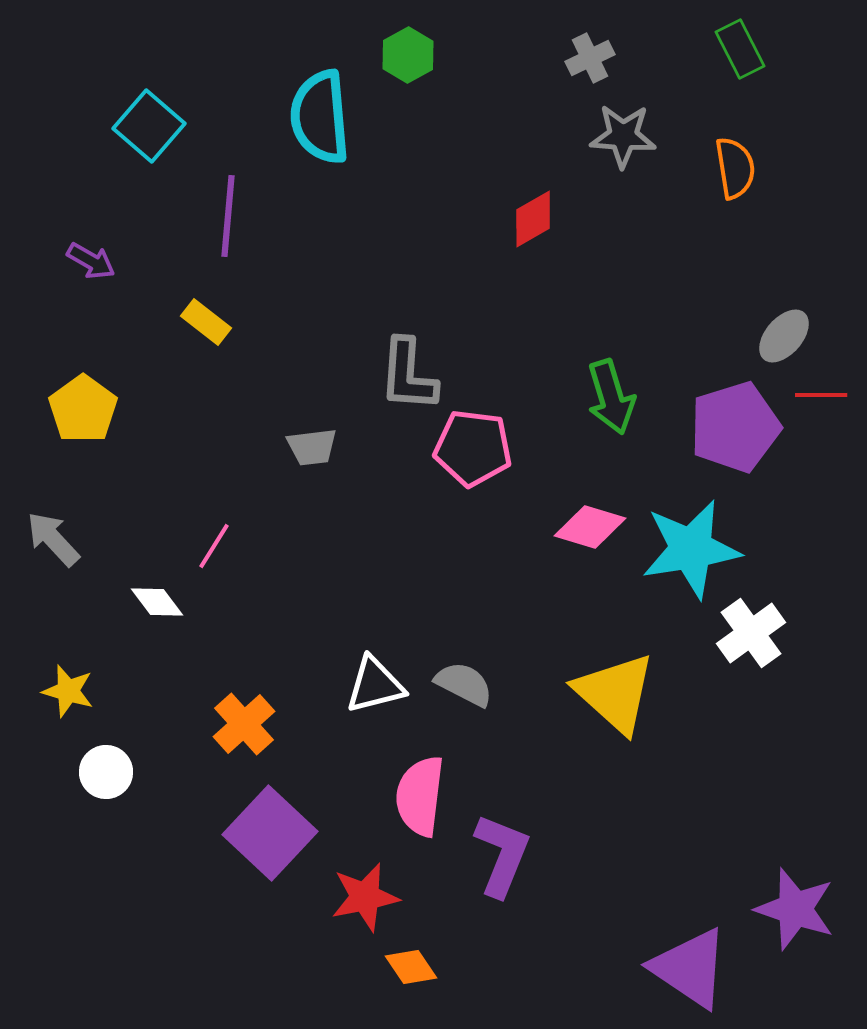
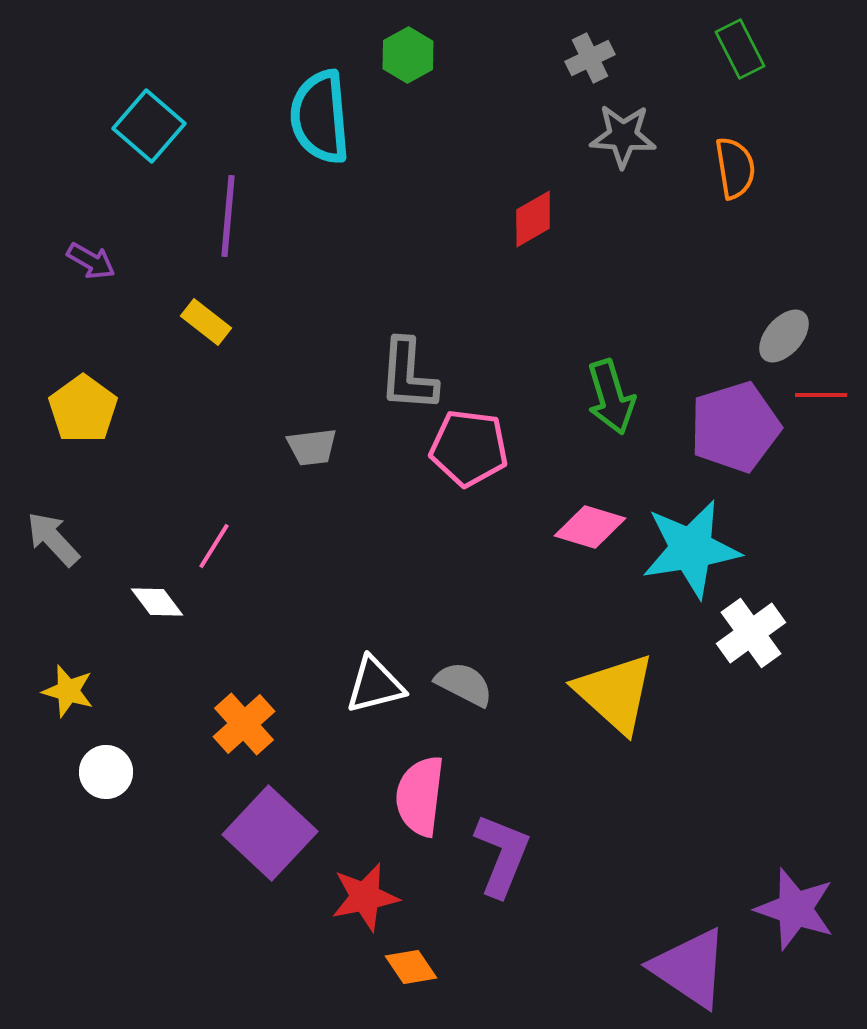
pink pentagon: moved 4 px left
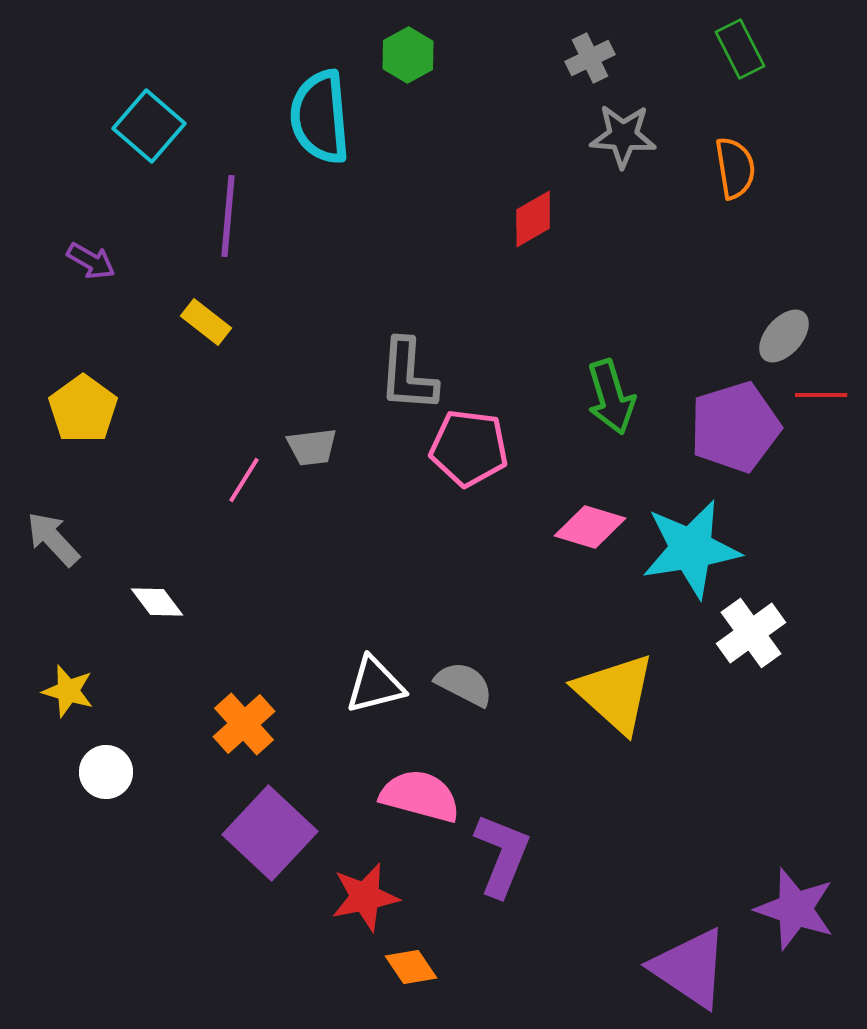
pink line: moved 30 px right, 66 px up
pink semicircle: rotated 98 degrees clockwise
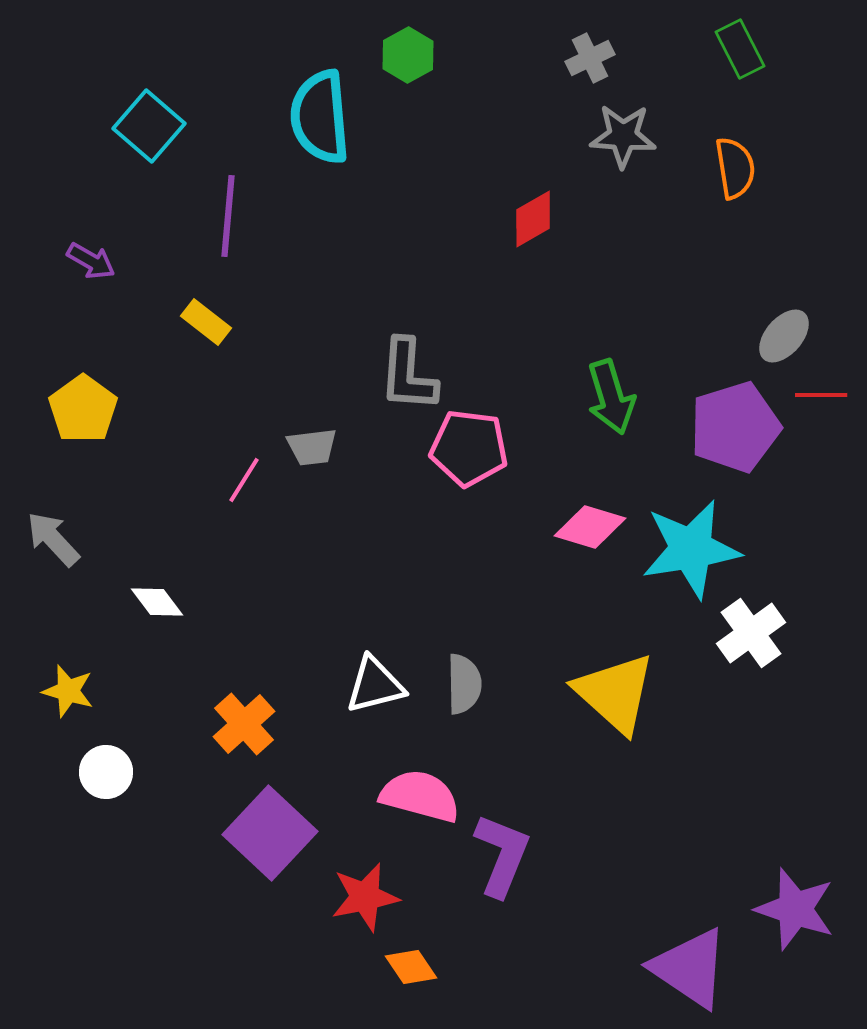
gray semicircle: rotated 62 degrees clockwise
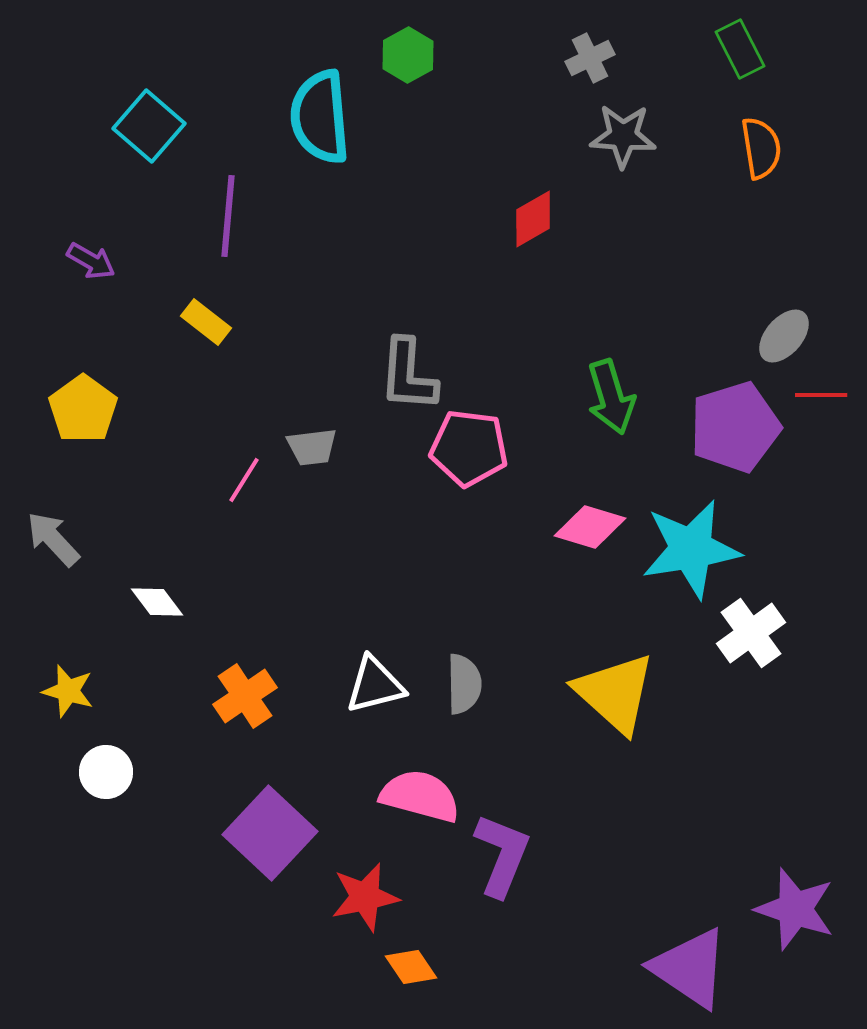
orange semicircle: moved 26 px right, 20 px up
orange cross: moved 1 px right, 28 px up; rotated 8 degrees clockwise
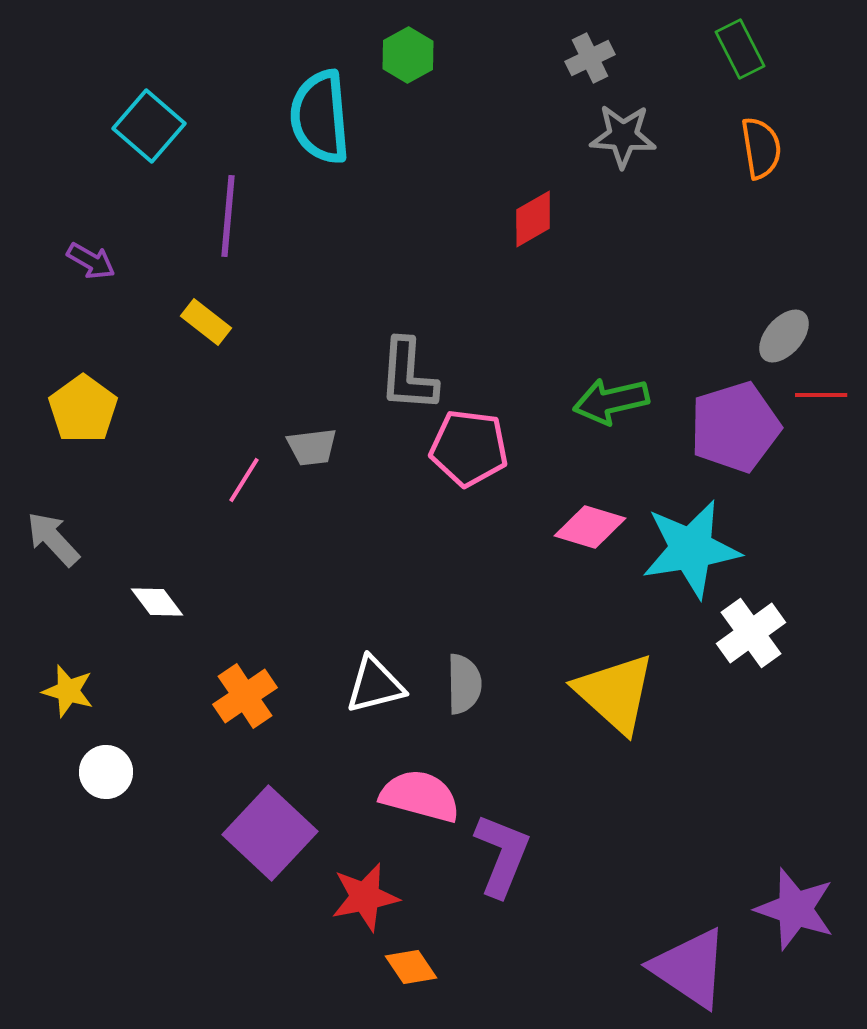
green arrow: moved 4 px down; rotated 94 degrees clockwise
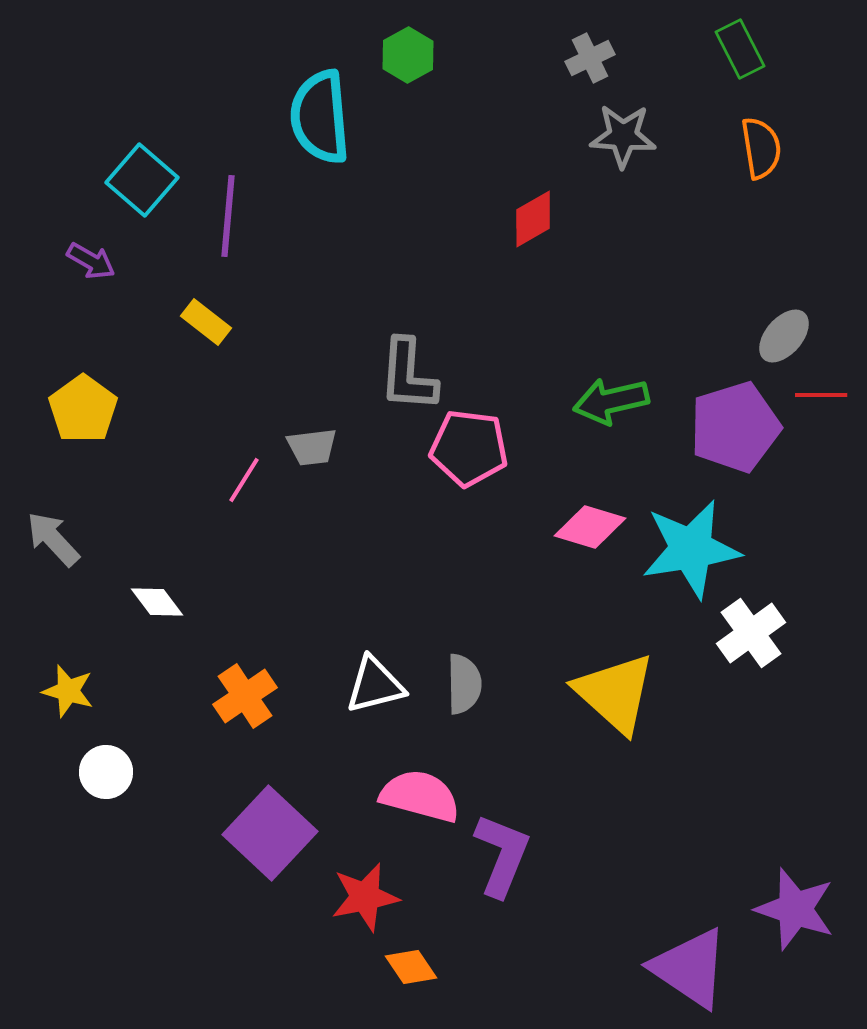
cyan square: moved 7 px left, 54 px down
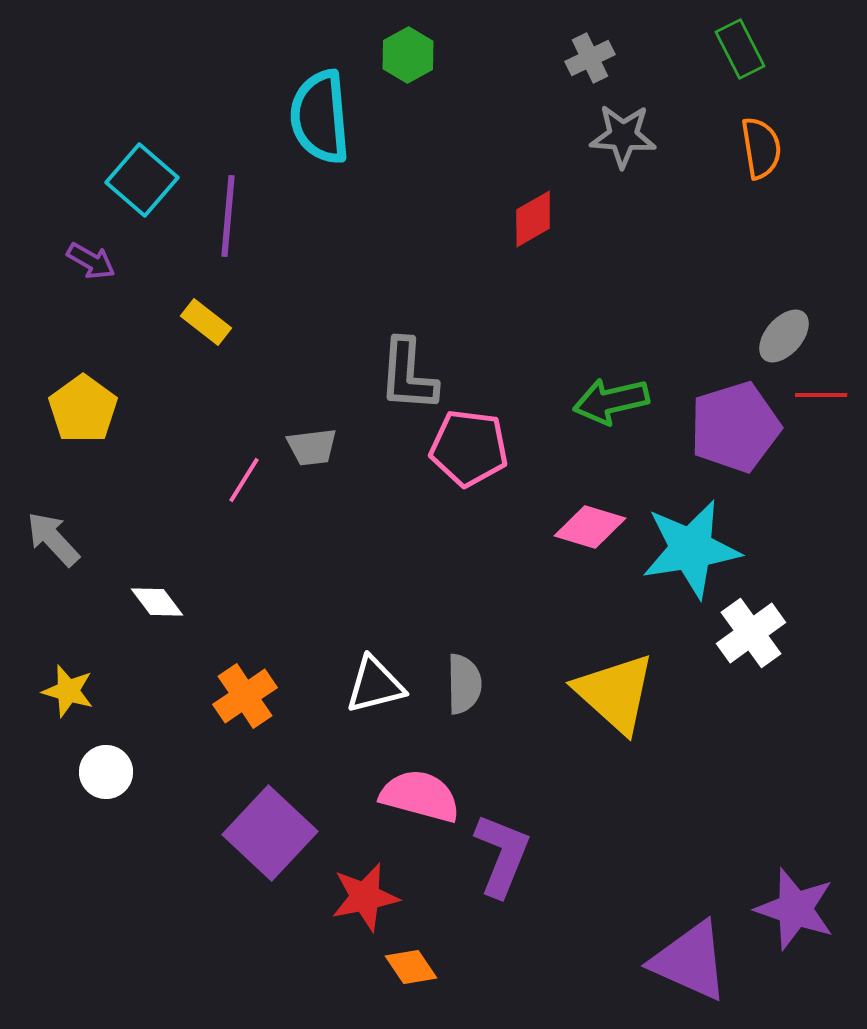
purple triangle: moved 7 px up; rotated 10 degrees counterclockwise
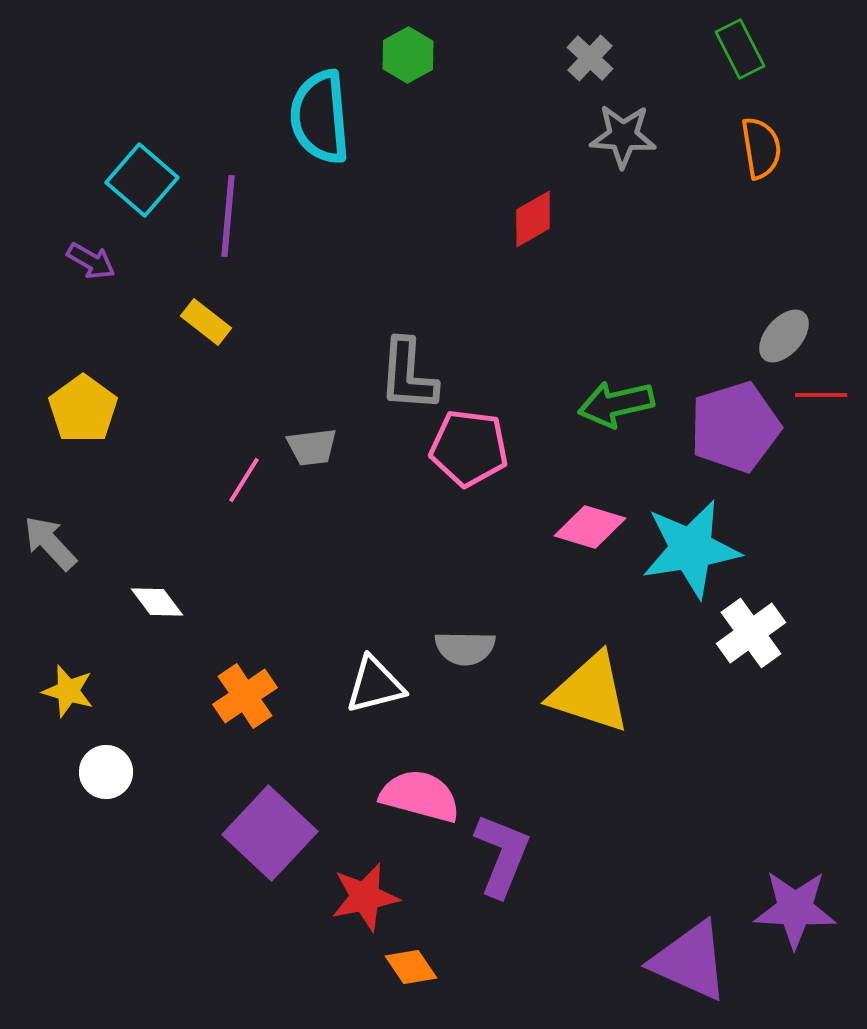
gray cross: rotated 21 degrees counterclockwise
green arrow: moved 5 px right, 3 px down
gray arrow: moved 3 px left, 4 px down
gray semicircle: moved 1 px right, 36 px up; rotated 92 degrees clockwise
yellow triangle: moved 25 px left; rotated 24 degrees counterclockwise
purple star: rotated 16 degrees counterclockwise
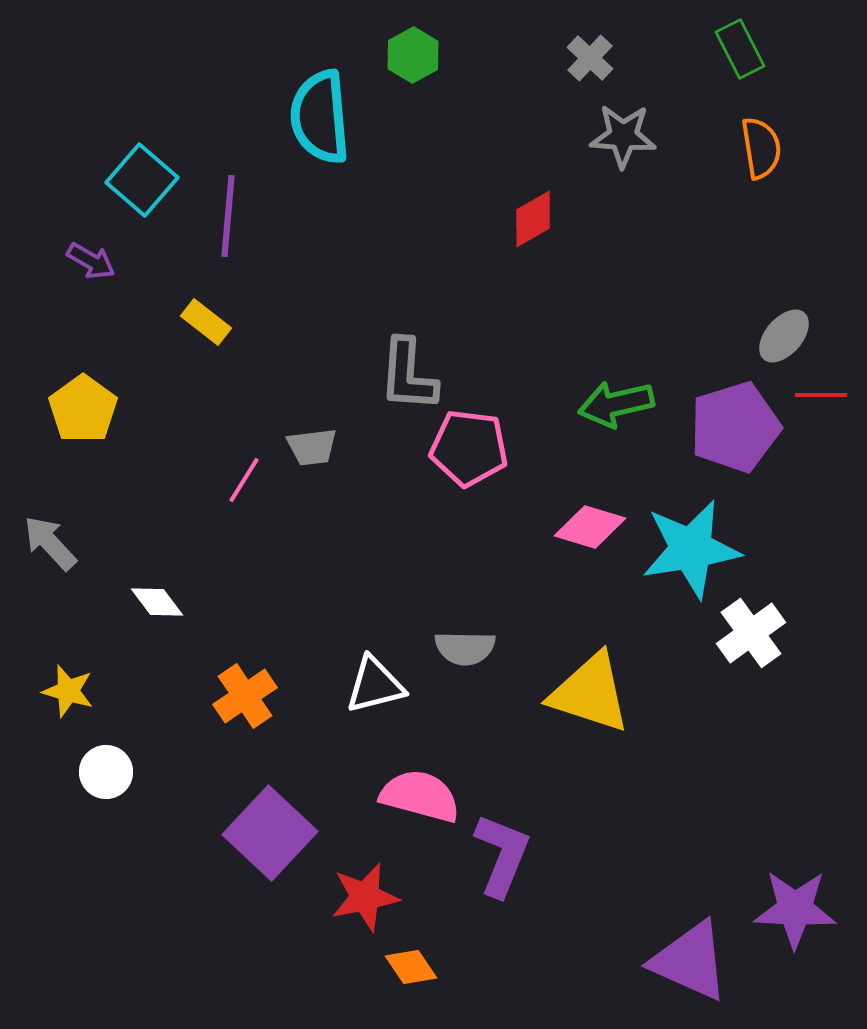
green hexagon: moved 5 px right
